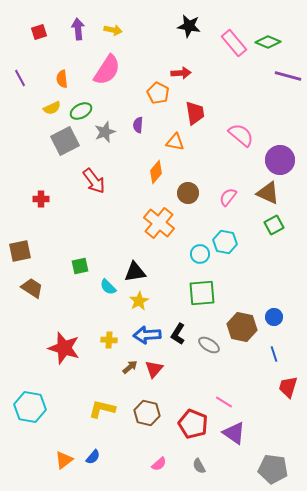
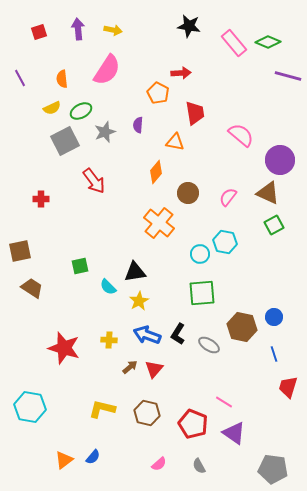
blue arrow at (147, 335): rotated 24 degrees clockwise
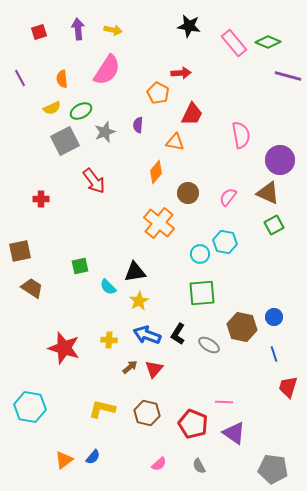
red trapezoid at (195, 113): moved 3 px left, 1 px down; rotated 35 degrees clockwise
pink semicircle at (241, 135): rotated 40 degrees clockwise
pink line at (224, 402): rotated 30 degrees counterclockwise
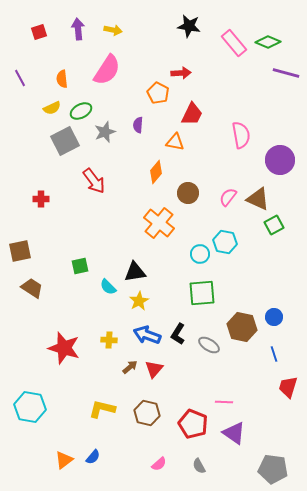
purple line at (288, 76): moved 2 px left, 3 px up
brown triangle at (268, 193): moved 10 px left, 6 px down
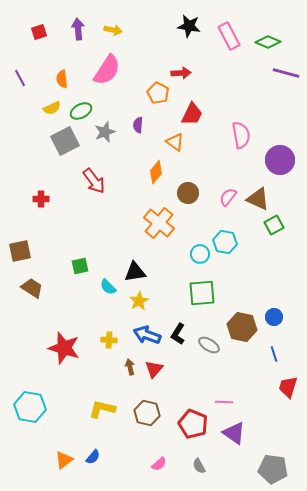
pink rectangle at (234, 43): moved 5 px left, 7 px up; rotated 12 degrees clockwise
orange triangle at (175, 142): rotated 24 degrees clockwise
brown arrow at (130, 367): rotated 63 degrees counterclockwise
